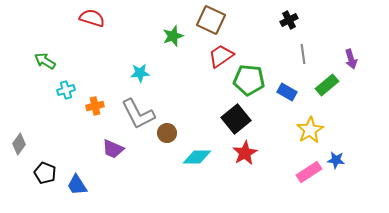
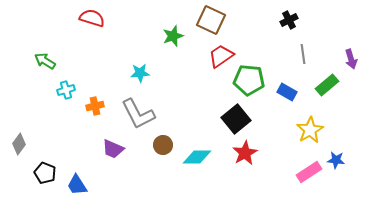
brown circle: moved 4 px left, 12 px down
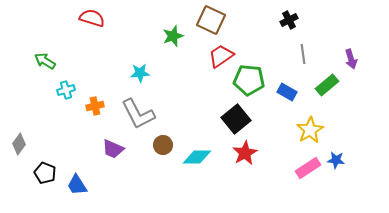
pink rectangle: moved 1 px left, 4 px up
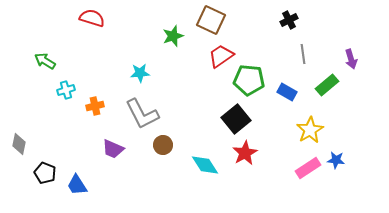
gray L-shape: moved 4 px right
gray diamond: rotated 25 degrees counterclockwise
cyan diamond: moved 8 px right, 8 px down; rotated 56 degrees clockwise
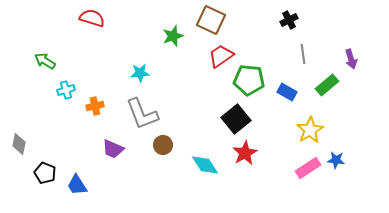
gray L-shape: rotated 6 degrees clockwise
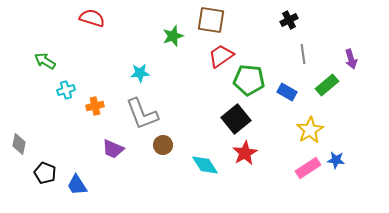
brown square: rotated 16 degrees counterclockwise
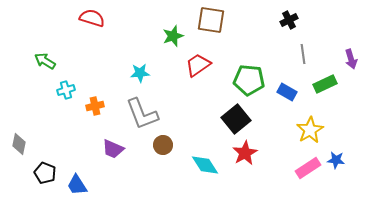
red trapezoid: moved 23 px left, 9 px down
green rectangle: moved 2 px left, 1 px up; rotated 15 degrees clockwise
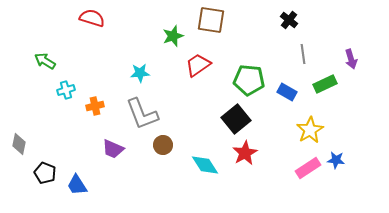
black cross: rotated 24 degrees counterclockwise
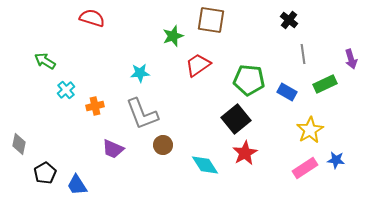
cyan cross: rotated 24 degrees counterclockwise
pink rectangle: moved 3 px left
black pentagon: rotated 20 degrees clockwise
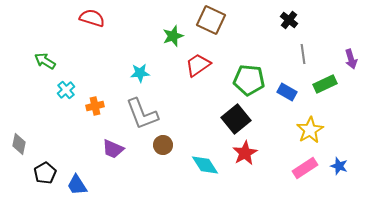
brown square: rotated 16 degrees clockwise
blue star: moved 3 px right, 6 px down; rotated 12 degrees clockwise
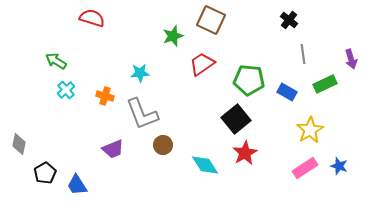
green arrow: moved 11 px right
red trapezoid: moved 4 px right, 1 px up
orange cross: moved 10 px right, 10 px up; rotated 30 degrees clockwise
purple trapezoid: rotated 45 degrees counterclockwise
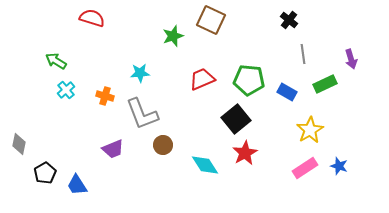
red trapezoid: moved 15 px down; rotated 12 degrees clockwise
